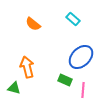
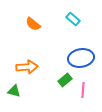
blue ellipse: moved 1 px down; rotated 35 degrees clockwise
orange arrow: rotated 100 degrees clockwise
green rectangle: rotated 64 degrees counterclockwise
green triangle: moved 3 px down
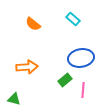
green triangle: moved 8 px down
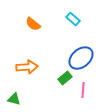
blue ellipse: rotated 30 degrees counterclockwise
green rectangle: moved 2 px up
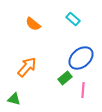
orange arrow: rotated 45 degrees counterclockwise
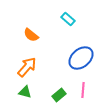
cyan rectangle: moved 5 px left
orange semicircle: moved 2 px left, 11 px down
green rectangle: moved 6 px left, 17 px down
green triangle: moved 11 px right, 7 px up
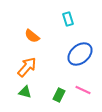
cyan rectangle: rotated 32 degrees clockwise
orange semicircle: moved 1 px right, 1 px down
blue ellipse: moved 1 px left, 4 px up
pink line: rotated 70 degrees counterclockwise
green rectangle: rotated 24 degrees counterclockwise
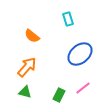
pink line: moved 2 px up; rotated 63 degrees counterclockwise
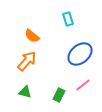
orange arrow: moved 6 px up
pink line: moved 3 px up
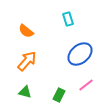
orange semicircle: moved 6 px left, 5 px up
pink line: moved 3 px right
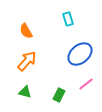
orange semicircle: rotated 21 degrees clockwise
pink line: moved 1 px up
